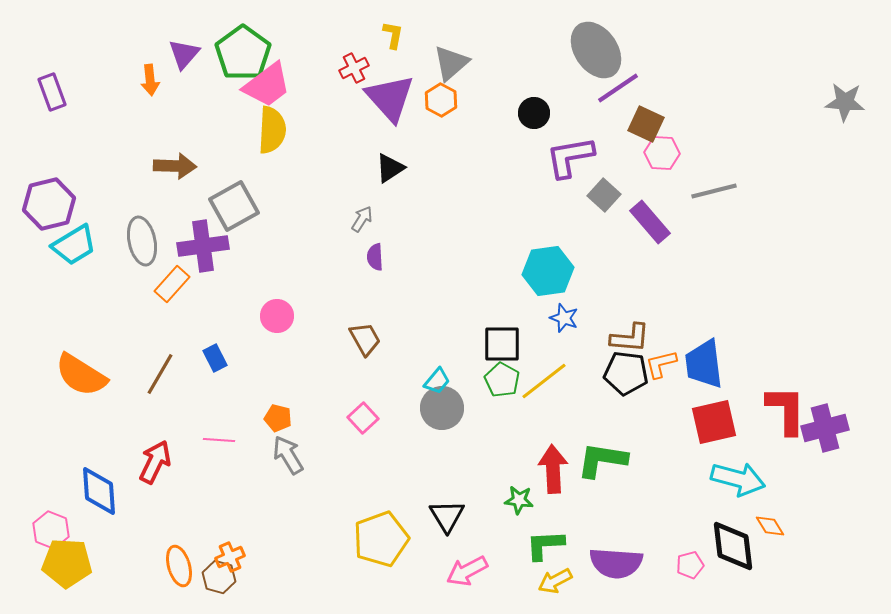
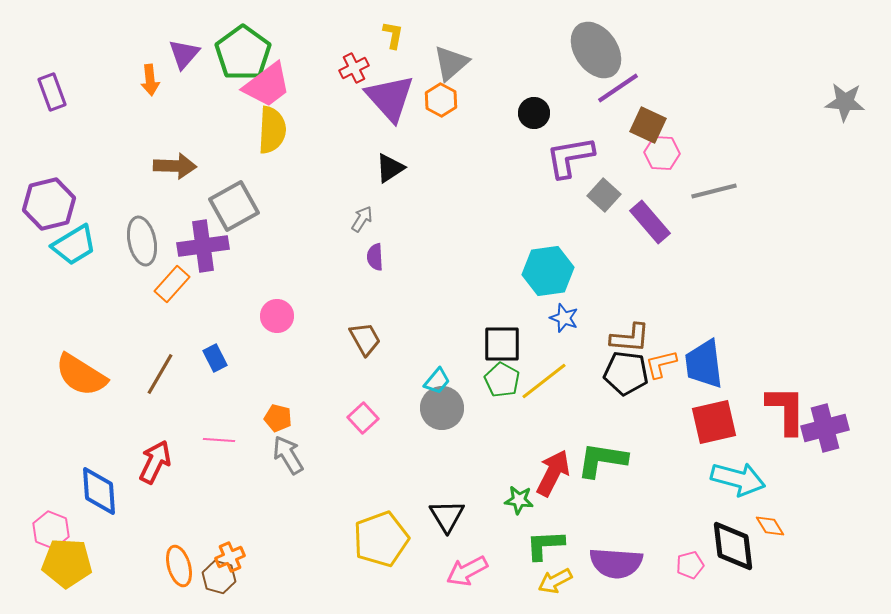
brown square at (646, 124): moved 2 px right, 1 px down
red arrow at (553, 469): moved 4 px down; rotated 30 degrees clockwise
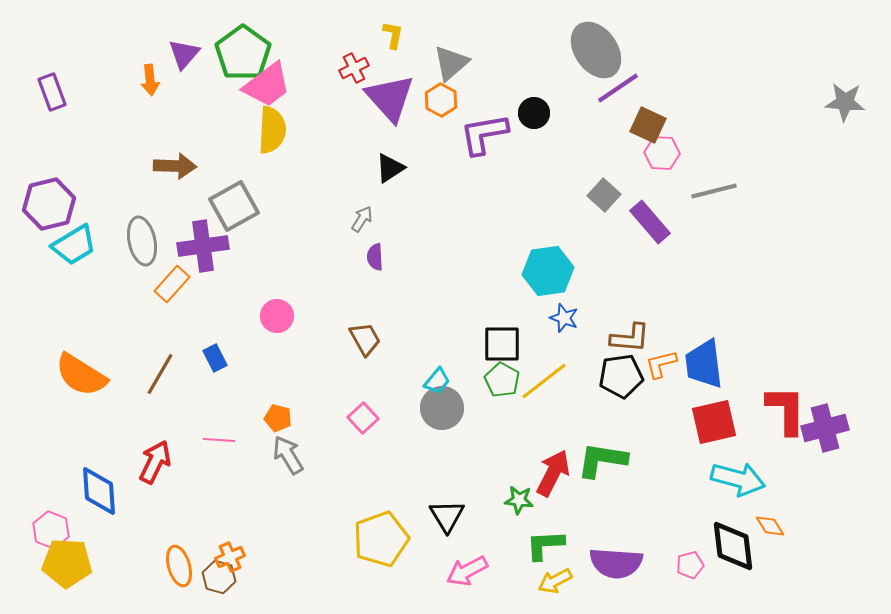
purple L-shape at (570, 157): moved 86 px left, 23 px up
black pentagon at (626, 373): moved 5 px left, 3 px down; rotated 15 degrees counterclockwise
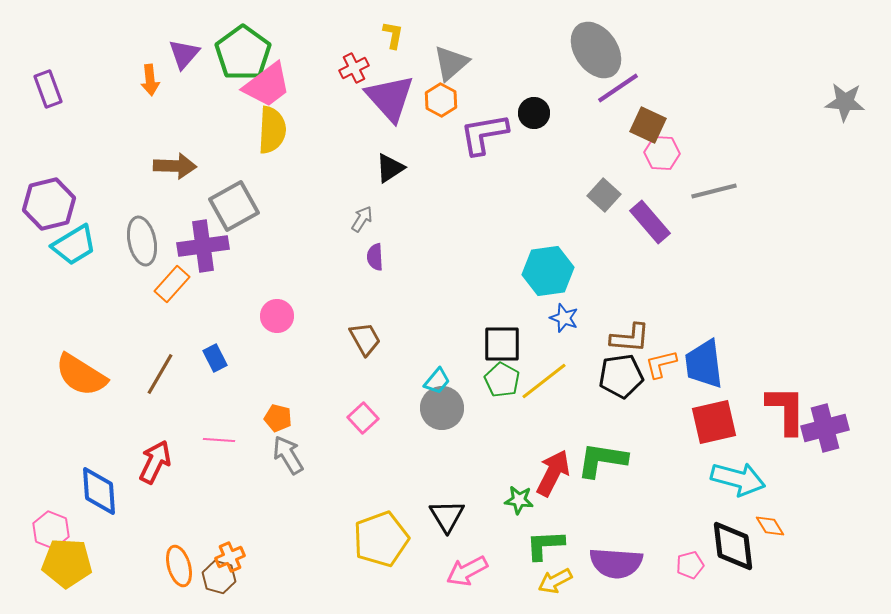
purple rectangle at (52, 92): moved 4 px left, 3 px up
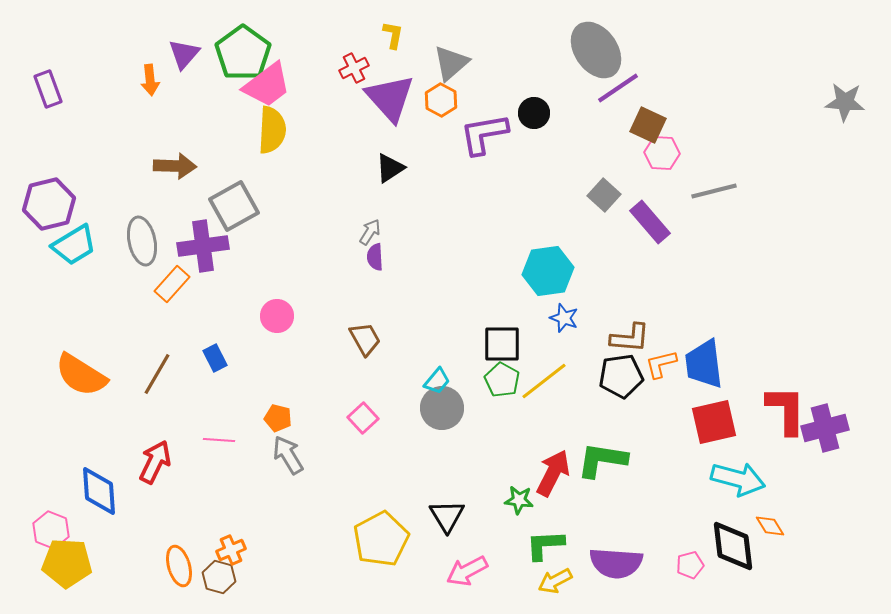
gray arrow at (362, 219): moved 8 px right, 13 px down
brown line at (160, 374): moved 3 px left
yellow pentagon at (381, 539): rotated 8 degrees counterclockwise
orange cross at (230, 557): moved 1 px right, 7 px up
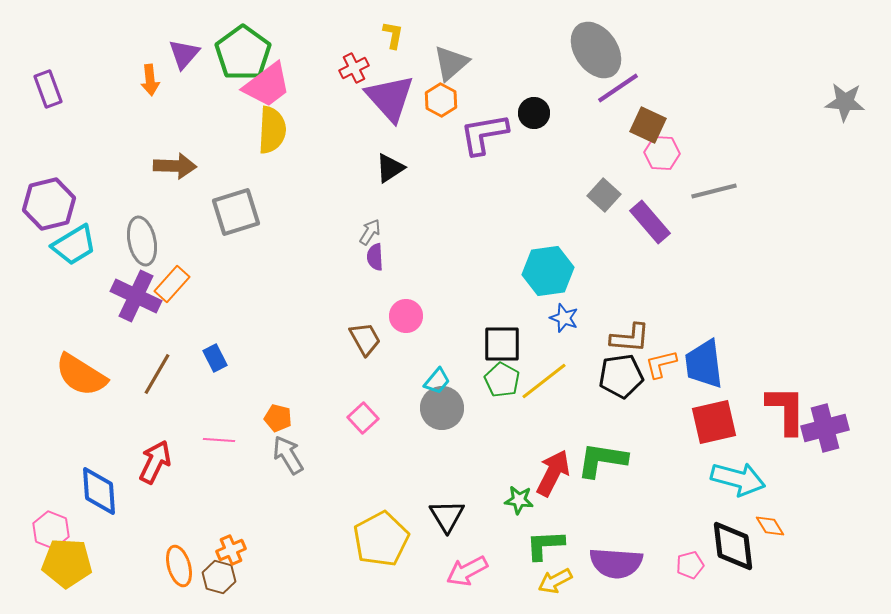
gray square at (234, 206): moved 2 px right, 6 px down; rotated 12 degrees clockwise
purple cross at (203, 246): moved 67 px left, 50 px down; rotated 33 degrees clockwise
pink circle at (277, 316): moved 129 px right
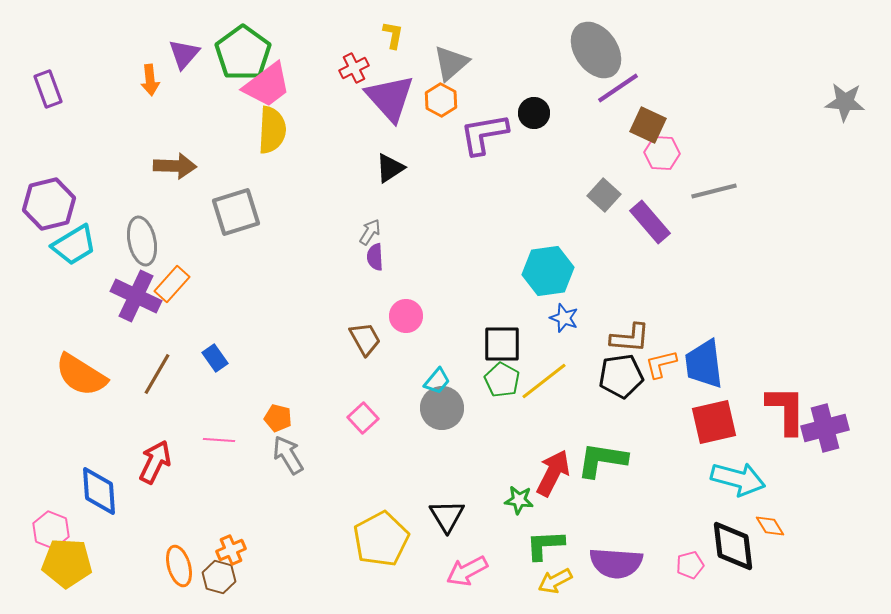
blue rectangle at (215, 358): rotated 8 degrees counterclockwise
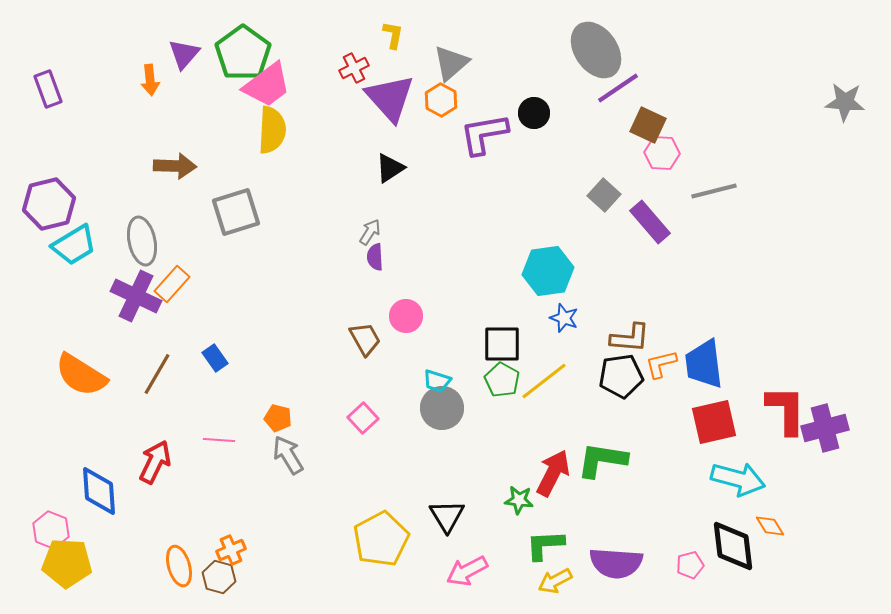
cyan trapezoid at (437, 381): rotated 68 degrees clockwise
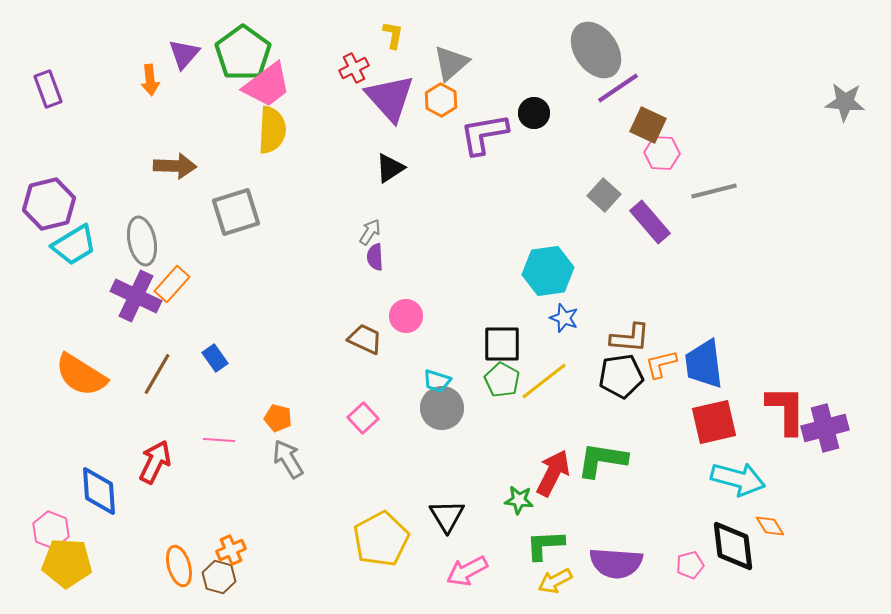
brown trapezoid at (365, 339): rotated 36 degrees counterclockwise
gray arrow at (288, 455): moved 4 px down
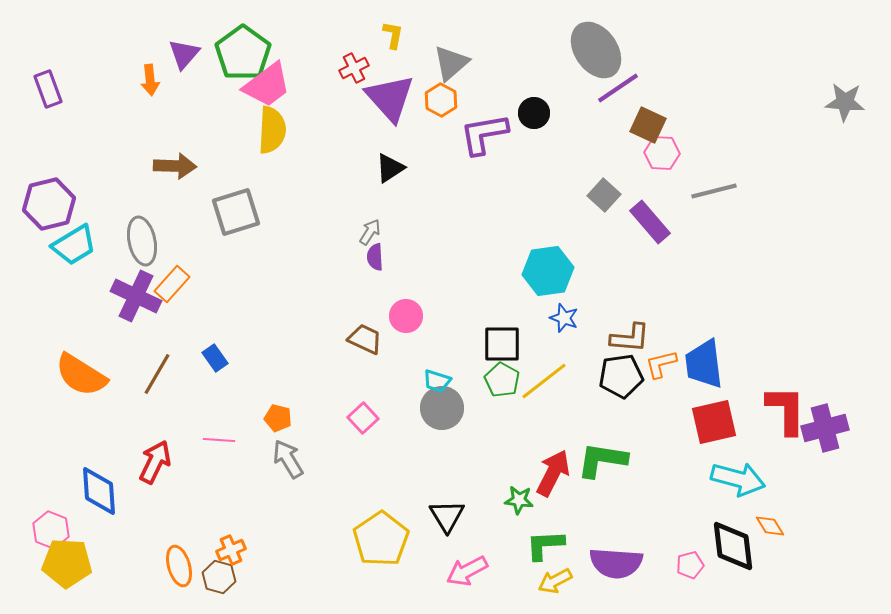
yellow pentagon at (381, 539): rotated 6 degrees counterclockwise
